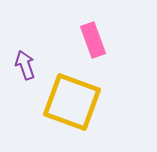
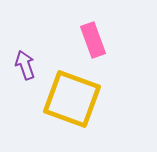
yellow square: moved 3 px up
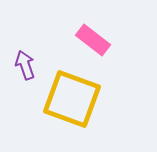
pink rectangle: rotated 32 degrees counterclockwise
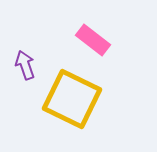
yellow square: rotated 6 degrees clockwise
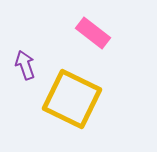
pink rectangle: moved 7 px up
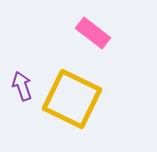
purple arrow: moved 3 px left, 21 px down
